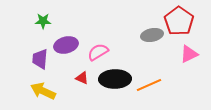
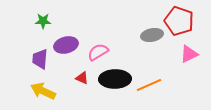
red pentagon: rotated 16 degrees counterclockwise
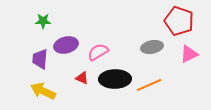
gray ellipse: moved 12 px down
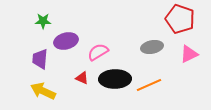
red pentagon: moved 1 px right, 2 px up
purple ellipse: moved 4 px up
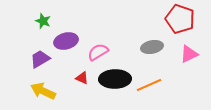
green star: rotated 21 degrees clockwise
purple trapezoid: rotated 55 degrees clockwise
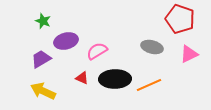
gray ellipse: rotated 25 degrees clockwise
pink semicircle: moved 1 px left, 1 px up
purple trapezoid: moved 1 px right
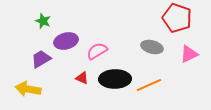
red pentagon: moved 3 px left, 1 px up
yellow arrow: moved 15 px left, 2 px up; rotated 15 degrees counterclockwise
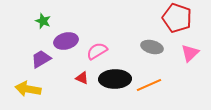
pink triangle: moved 1 px right, 1 px up; rotated 18 degrees counterclockwise
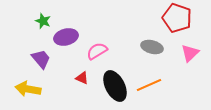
purple ellipse: moved 4 px up
purple trapezoid: rotated 80 degrees clockwise
black ellipse: moved 7 px down; rotated 64 degrees clockwise
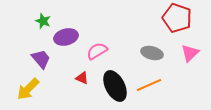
gray ellipse: moved 6 px down
yellow arrow: rotated 55 degrees counterclockwise
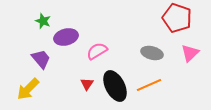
red triangle: moved 5 px right, 6 px down; rotated 40 degrees clockwise
